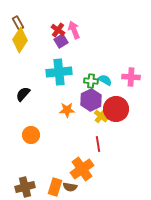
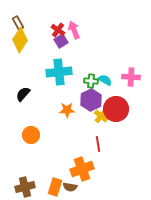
orange cross: rotated 15 degrees clockwise
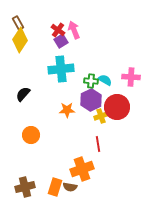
cyan cross: moved 2 px right, 3 px up
red circle: moved 1 px right, 2 px up
yellow cross: rotated 32 degrees clockwise
